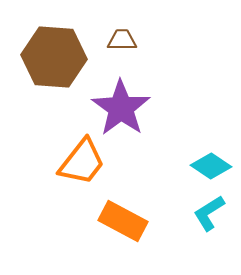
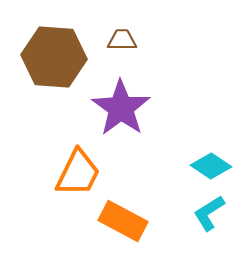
orange trapezoid: moved 4 px left, 11 px down; rotated 12 degrees counterclockwise
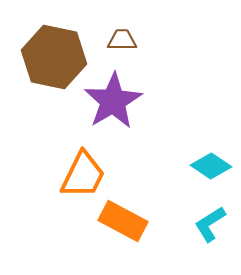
brown hexagon: rotated 8 degrees clockwise
purple star: moved 8 px left, 7 px up; rotated 6 degrees clockwise
orange trapezoid: moved 5 px right, 2 px down
cyan L-shape: moved 1 px right, 11 px down
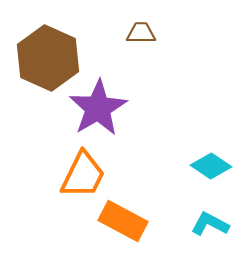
brown trapezoid: moved 19 px right, 7 px up
brown hexagon: moved 6 px left, 1 px down; rotated 12 degrees clockwise
purple star: moved 15 px left, 7 px down
cyan L-shape: rotated 60 degrees clockwise
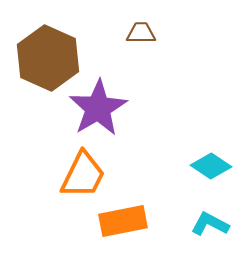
orange rectangle: rotated 39 degrees counterclockwise
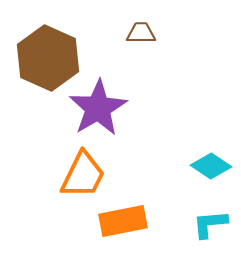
cyan L-shape: rotated 33 degrees counterclockwise
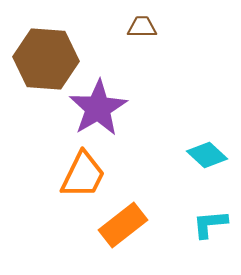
brown trapezoid: moved 1 px right, 6 px up
brown hexagon: moved 2 px left, 1 px down; rotated 20 degrees counterclockwise
cyan diamond: moved 4 px left, 11 px up; rotated 9 degrees clockwise
orange rectangle: moved 4 px down; rotated 27 degrees counterclockwise
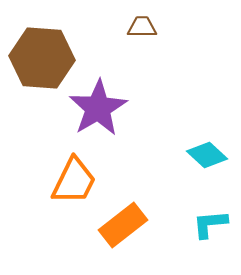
brown hexagon: moved 4 px left, 1 px up
orange trapezoid: moved 9 px left, 6 px down
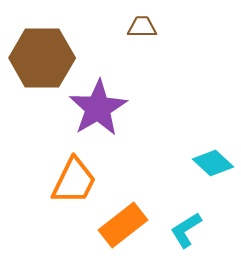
brown hexagon: rotated 4 degrees counterclockwise
cyan diamond: moved 6 px right, 8 px down
cyan L-shape: moved 24 px left, 6 px down; rotated 27 degrees counterclockwise
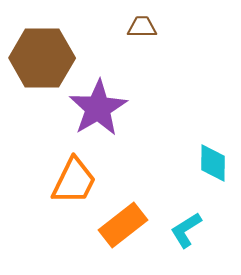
cyan diamond: rotated 48 degrees clockwise
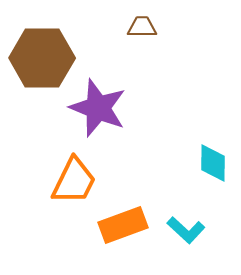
purple star: rotated 20 degrees counterclockwise
orange rectangle: rotated 18 degrees clockwise
cyan L-shape: rotated 105 degrees counterclockwise
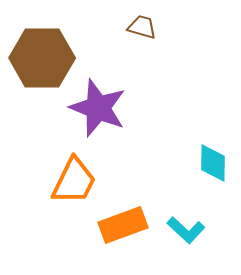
brown trapezoid: rotated 16 degrees clockwise
